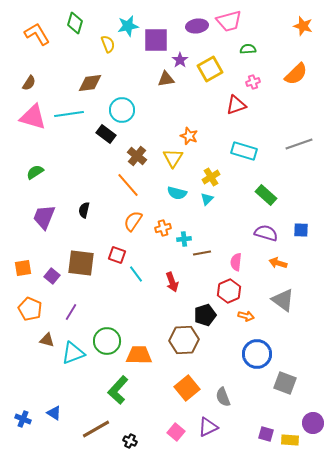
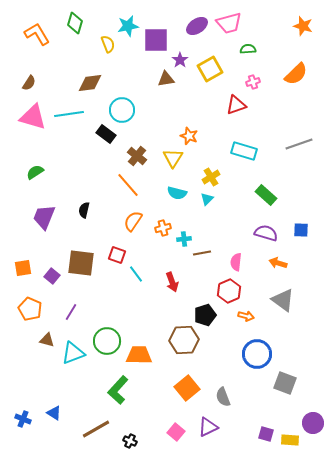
pink trapezoid at (229, 21): moved 2 px down
purple ellipse at (197, 26): rotated 25 degrees counterclockwise
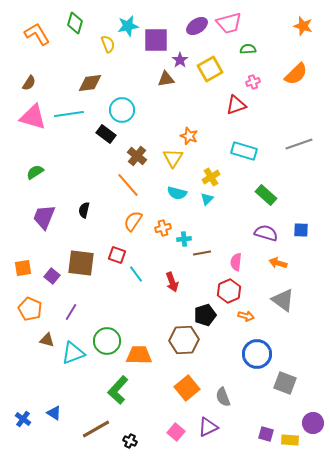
blue cross at (23, 419): rotated 14 degrees clockwise
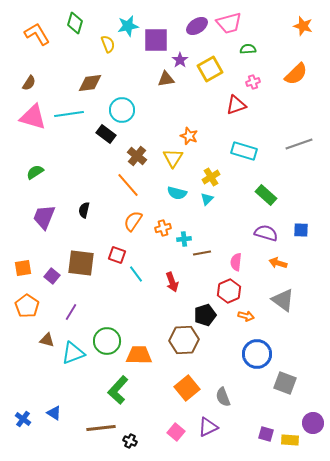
orange pentagon at (30, 309): moved 3 px left, 3 px up; rotated 10 degrees clockwise
brown line at (96, 429): moved 5 px right, 1 px up; rotated 24 degrees clockwise
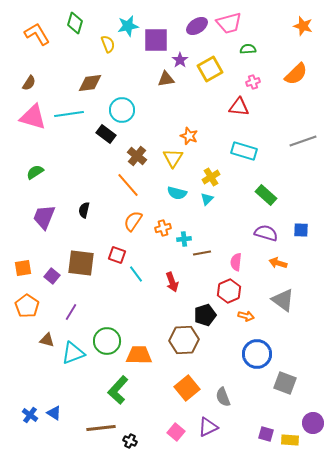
red triangle at (236, 105): moved 3 px right, 2 px down; rotated 25 degrees clockwise
gray line at (299, 144): moved 4 px right, 3 px up
blue cross at (23, 419): moved 7 px right, 4 px up
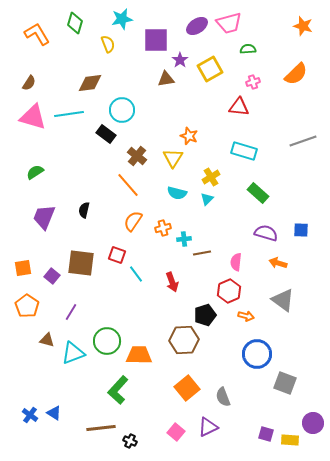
cyan star at (128, 26): moved 6 px left, 7 px up
green rectangle at (266, 195): moved 8 px left, 2 px up
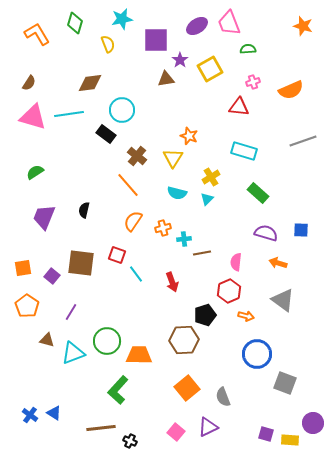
pink trapezoid at (229, 23): rotated 84 degrees clockwise
orange semicircle at (296, 74): moved 5 px left, 16 px down; rotated 20 degrees clockwise
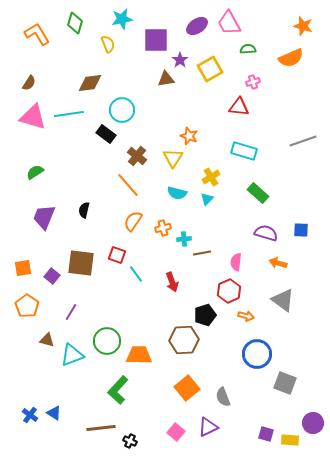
pink trapezoid at (229, 23): rotated 8 degrees counterclockwise
orange semicircle at (291, 90): moved 32 px up
cyan triangle at (73, 353): moved 1 px left, 2 px down
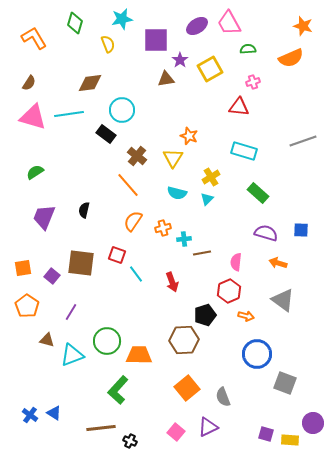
orange L-shape at (37, 34): moved 3 px left, 4 px down
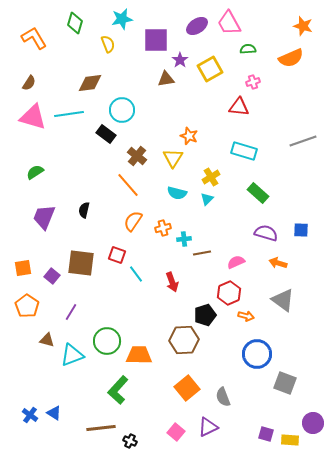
pink semicircle at (236, 262): rotated 60 degrees clockwise
red hexagon at (229, 291): moved 2 px down
